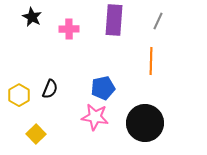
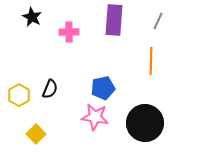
pink cross: moved 3 px down
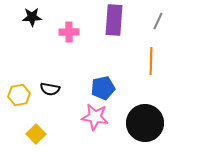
black star: rotated 30 degrees counterclockwise
black semicircle: rotated 78 degrees clockwise
yellow hexagon: rotated 20 degrees clockwise
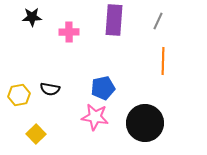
orange line: moved 12 px right
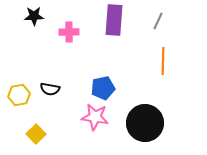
black star: moved 2 px right, 1 px up
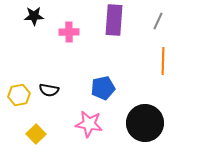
black semicircle: moved 1 px left, 1 px down
pink star: moved 6 px left, 7 px down
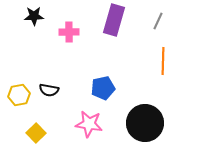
purple rectangle: rotated 12 degrees clockwise
yellow square: moved 1 px up
